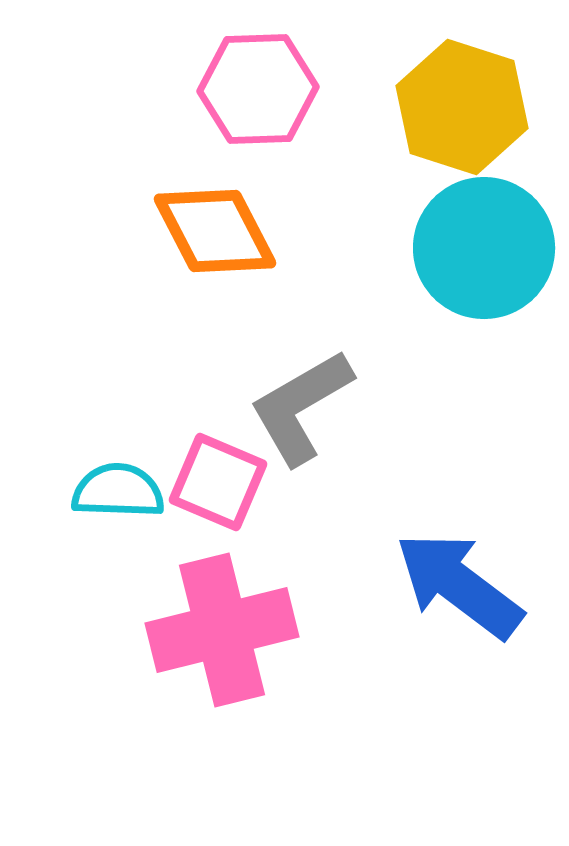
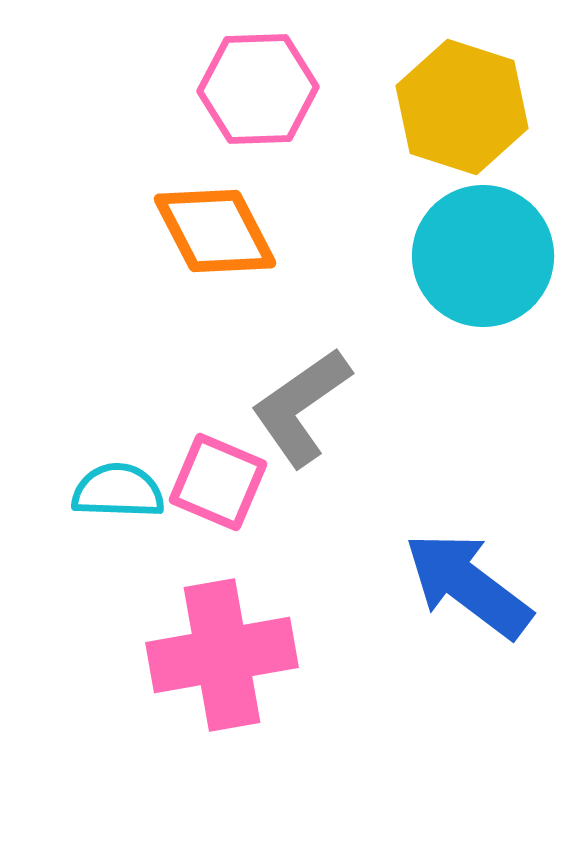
cyan circle: moved 1 px left, 8 px down
gray L-shape: rotated 5 degrees counterclockwise
blue arrow: moved 9 px right
pink cross: moved 25 px down; rotated 4 degrees clockwise
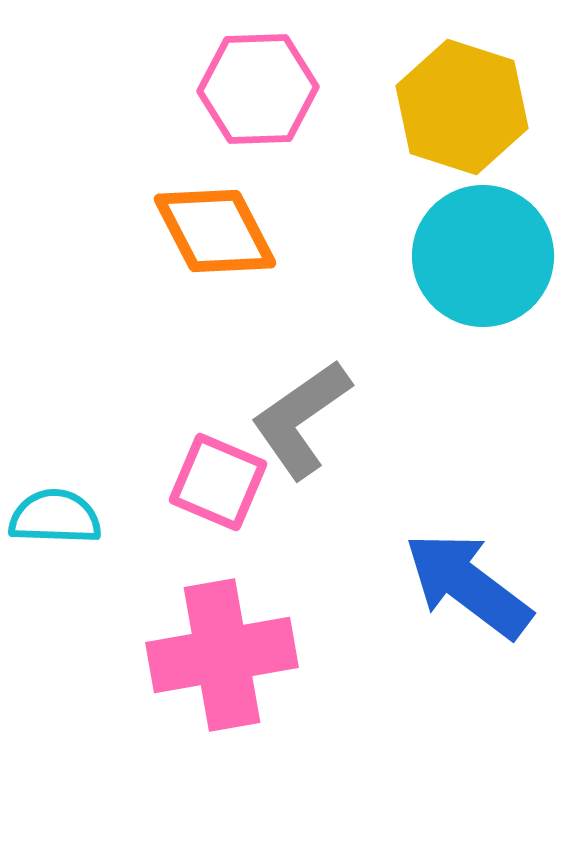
gray L-shape: moved 12 px down
cyan semicircle: moved 63 px left, 26 px down
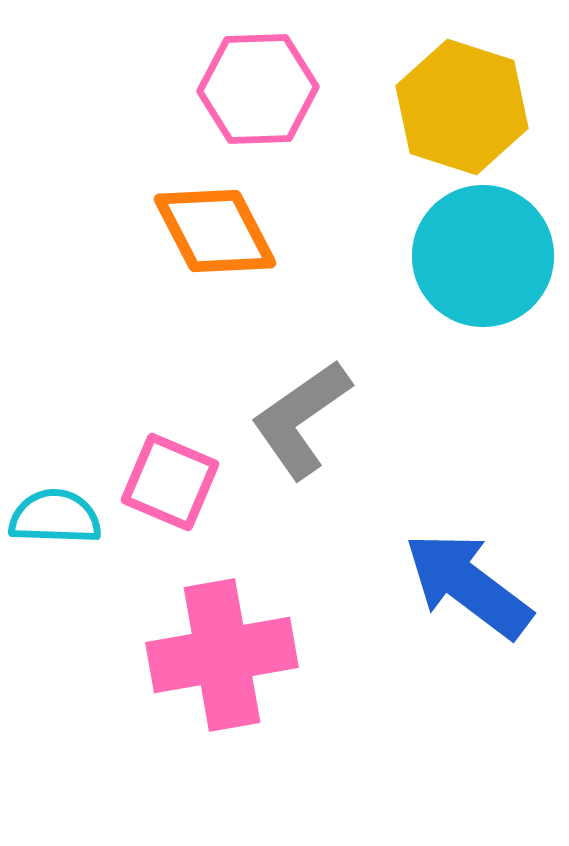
pink square: moved 48 px left
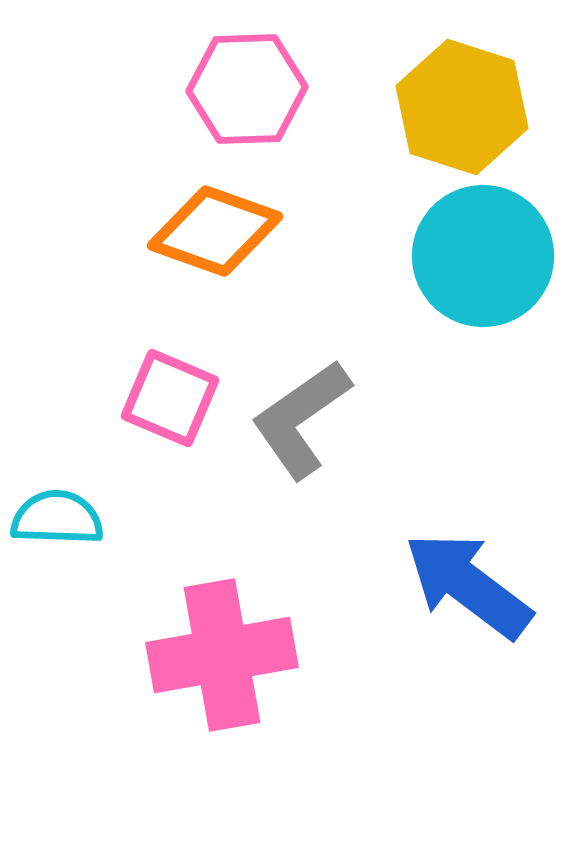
pink hexagon: moved 11 px left
orange diamond: rotated 43 degrees counterclockwise
pink square: moved 84 px up
cyan semicircle: moved 2 px right, 1 px down
